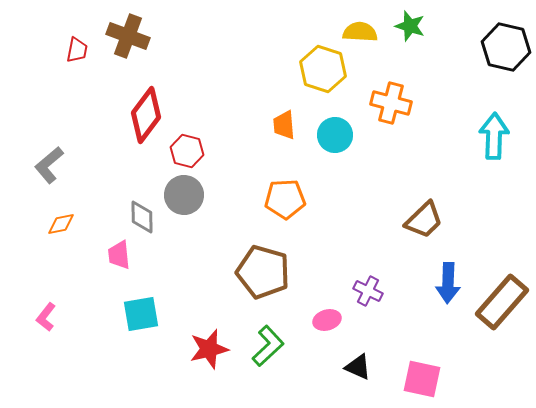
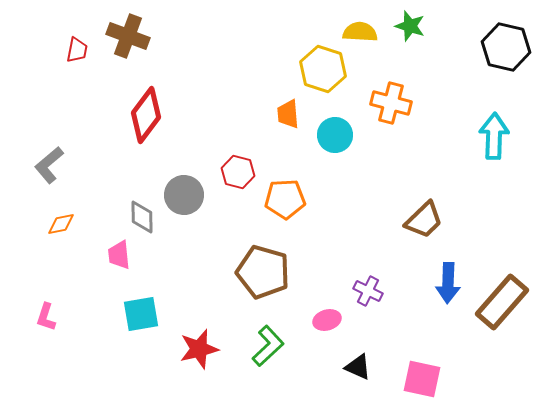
orange trapezoid: moved 4 px right, 11 px up
red hexagon: moved 51 px right, 21 px down
pink L-shape: rotated 20 degrees counterclockwise
red star: moved 10 px left
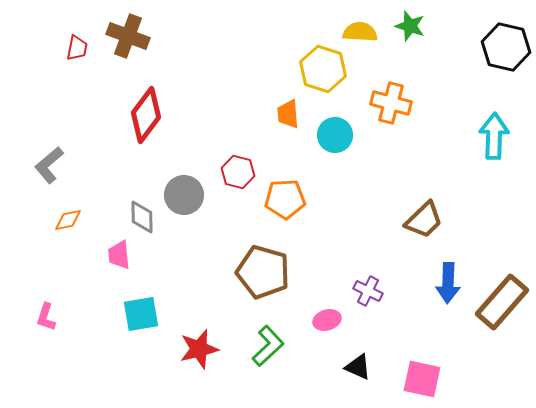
red trapezoid: moved 2 px up
orange diamond: moved 7 px right, 4 px up
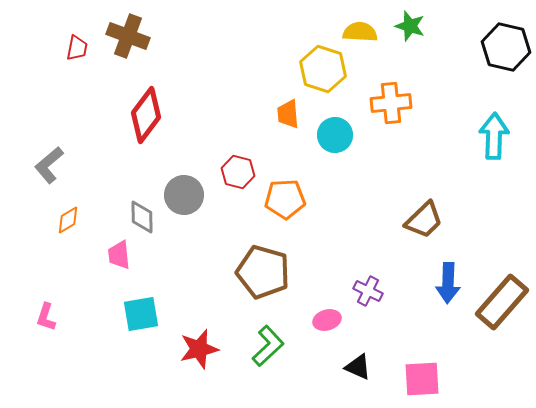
orange cross: rotated 21 degrees counterclockwise
orange diamond: rotated 20 degrees counterclockwise
pink square: rotated 15 degrees counterclockwise
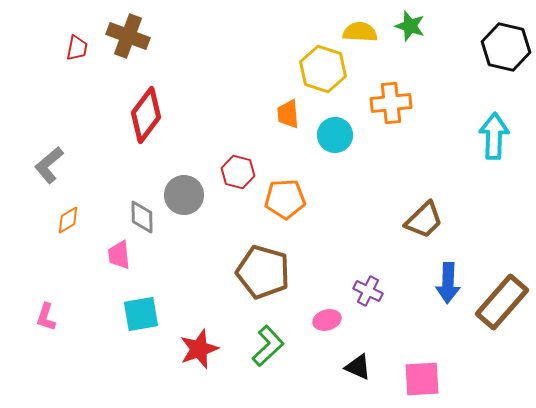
red star: rotated 6 degrees counterclockwise
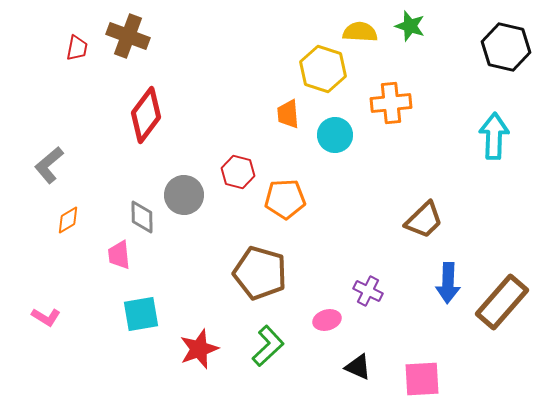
brown pentagon: moved 3 px left, 1 px down
pink L-shape: rotated 76 degrees counterclockwise
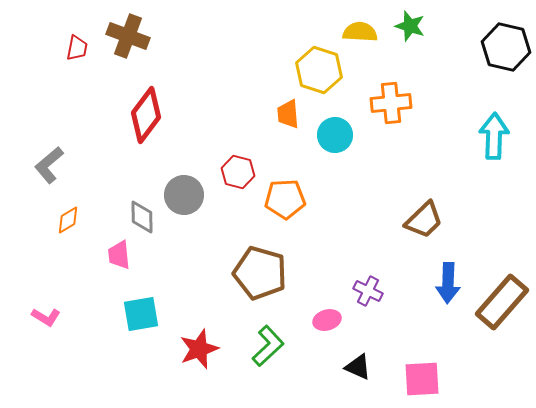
yellow hexagon: moved 4 px left, 1 px down
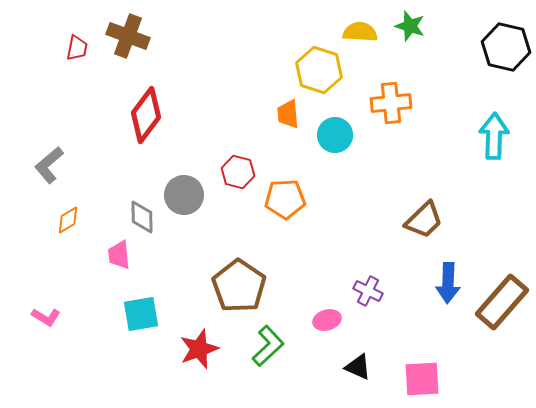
brown pentagon: moved 21 px left, 13 px down; rotated 18 degrees clockwise
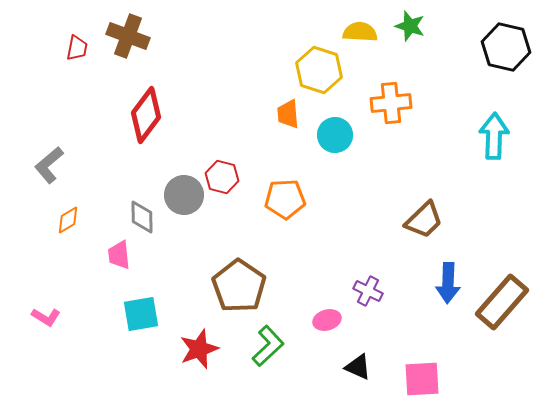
red hexagon: moved 16 px left, 5 px down
